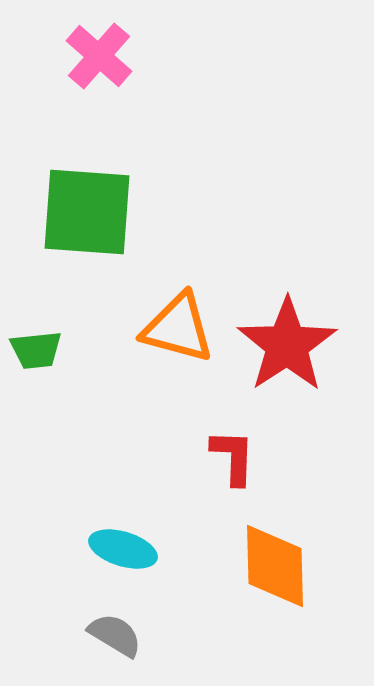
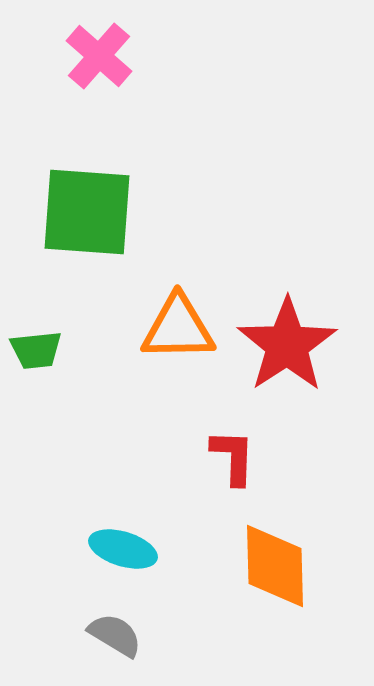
orange triangle: rotated 16 degrees counterclockwise
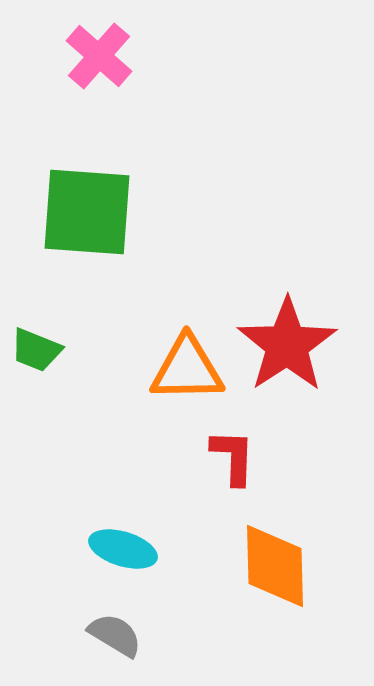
orange triangle: moved 9 px right, 41 px down
green trapezoid: rotated 28 degrees clockwise
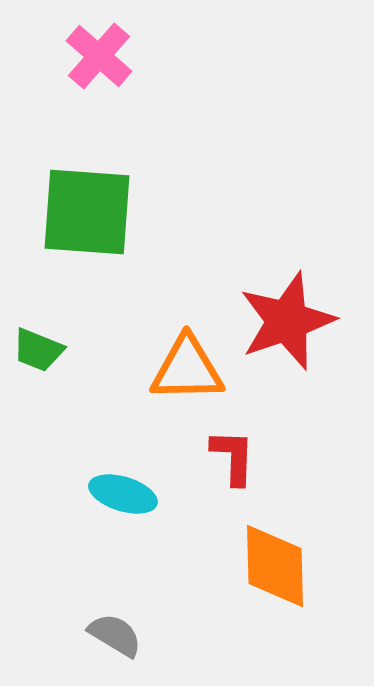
red star: moved 24 px up; rotated 14 degrees clockwise
green trapezoid: moved 2 px right
cyan ellipse: moved 55 px up
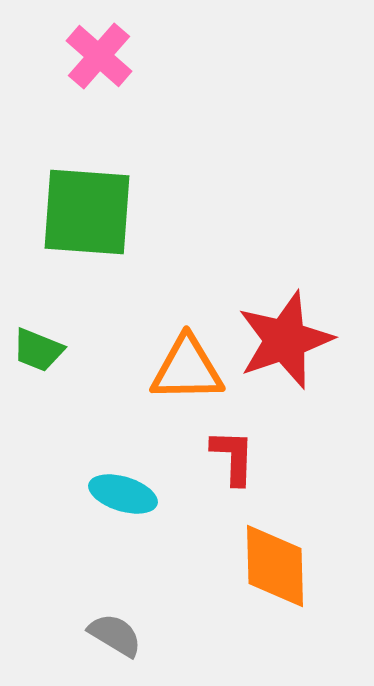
red star: moved 2 px left, 19 px down
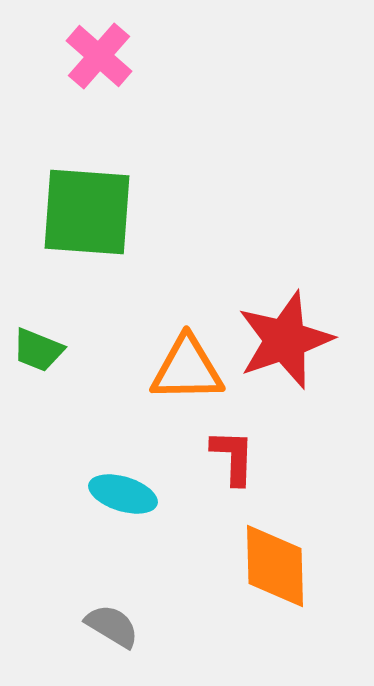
gray semicircle: moved 3 px left, 9 px up
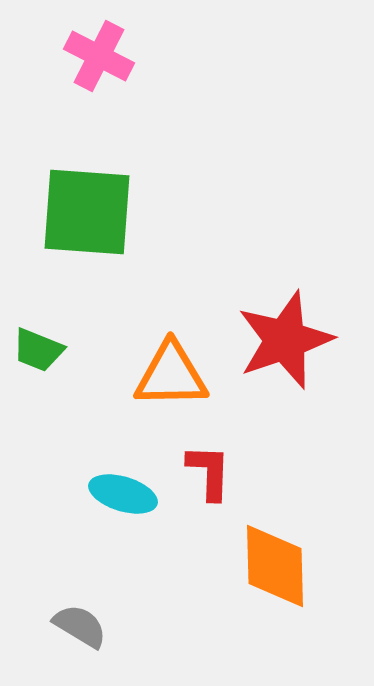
pink cross: rotated 14 degrees counterclockwise
orange triangle: moved 16 px left, 6 px down
red L-shape: moved 24 px left, 15 px down
gray semicircle: moved 32 px left
